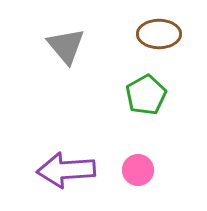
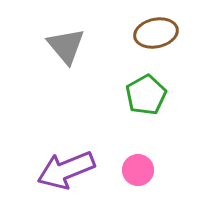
brown ellipse: moved 3 px left, 1 px up; rotated 12 degrees counterclockwise
purple arrow: rotated 18 degrees counterclockwise
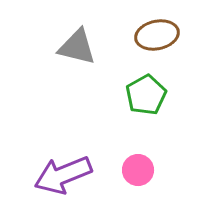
brown ellipse: moved 1 px right, 2 px down
gray triangle: moved 11 px right, 1 px down; rotated 36 degrees counterclockwise
purple arrow: moved 3 px left, 5 px down
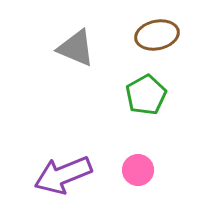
gray triangle: moved 1 px left, 1 px down; rotated 9 degrees clockwise
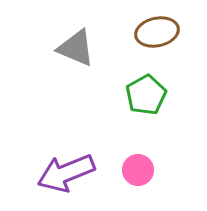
brown ellipse: moved 3 px up
purple arrow: moved 3 px right, 2 px up
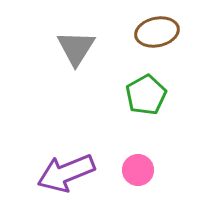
gray triangle: rotated 39 degrees clockwise
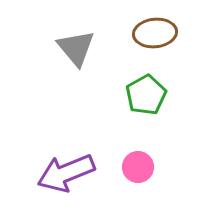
brown ellipse: moved 2 px left, 1 px down; rotated 6 degrees clockwise
gray triangle: rotated 12 degrees counterclockwise
pink circle: moved 3 px up
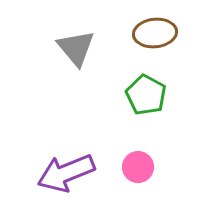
green pentagon: rotated 15 degrees counterclockwise
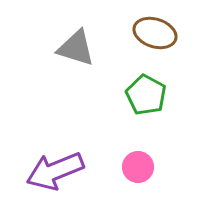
brown ellipse: rotated 24 degrees clockwise
gray triangle: rotated 33 degrees counterclockwise
purple arrow: moved 11 px left, 2 px up
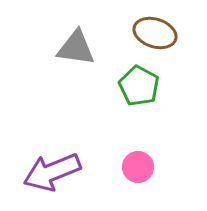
gray triangle: rotated 9 degrees counterclockwise
green pentagon: moved 7 px left, 9 px up
purple arrow: moved 3 px left, 1 px down
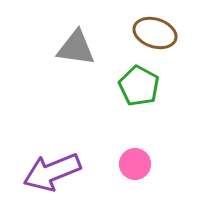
pink circle: moved 3 px left, 3 px up
